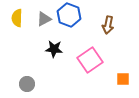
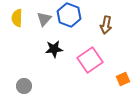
gray triangle: rotated 21 degrees counterclockwise
brown arrow: moved 2 px left
black star: rotated 12 degrees counterclockwise
orange square: rotated 24 degrees counterclockwise
gray circle: moved 3 px left, 2 px down
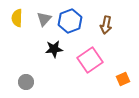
blue hexagon: moved 1 px right, 6 px down; rotated 20 degrees clockwise
gray circle: moved 2 px right, 4 px up
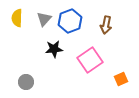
orange square: moved 2 px left
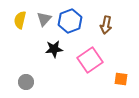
yellow semicircle: moved 3 px right, 2 px down; rotated 12 degrees clockwise
orange square: rotated 32 degrees clockwise
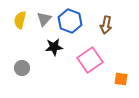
blue hexagon: rotated 20 degrees counterclockwise
black star: moved 2 px up
gray circle: moved 4 px left, 14 px up
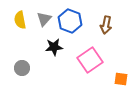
yellow semicircle: rotated 24 degrees counterclockwise
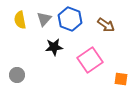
blue hexagon: moved 2 px up
brown arrow: rotated 66 degrees counterclockwise
gray circle: moved 5 px left, 7 px down
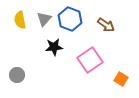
orange square: rotated 24 degrees clockwise
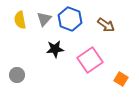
black star: moved 1 px right, 2 px down
